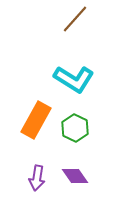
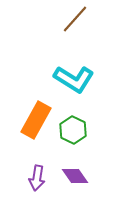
green hexagon: moved 2 px left, 2 px down
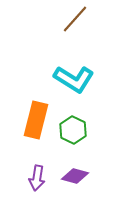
orange rectangle: rotated 15 degrees counterclockwise
purple diamond: rotated 40 degrees counterclockwise
